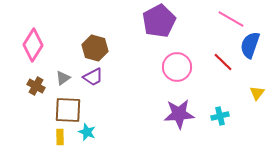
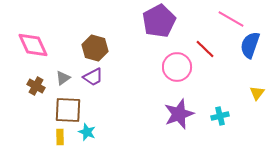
pink diamond: rotated 56 degrees counterclockwise
red line: moved 18 px left, 13 px up
purple star: rotated 16 degrees counterclockwise
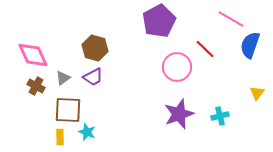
pink diamond: moved 10 px down
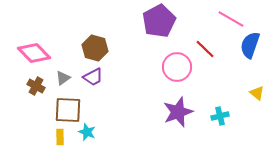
pink diamond: moved 1 px right, 2 px up; rotated 20 degrees counterclockwise
yellow triangle: rotated 28 degrees counterclockwise
purple star: moved 1 px left, 2 px up
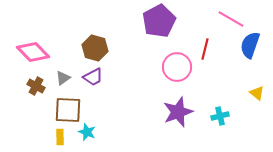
red line: rotated 60 degrees clockwise
pink diamond: moved 1 px left, 1 px up
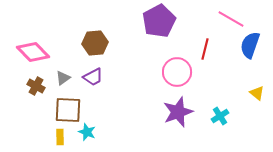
brown hexagon: moved 5 px up; rotated 20 degrees counterclockwise
pink circle: moved 5 px down
cyan cross: rotated 18 degrees counterclockwise
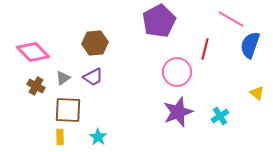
cyan star: moved 11 px right, 5 px down; rotated 12 degrees clockwise
